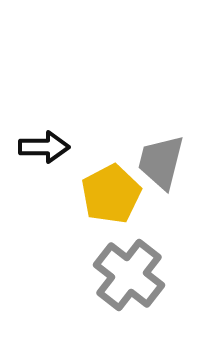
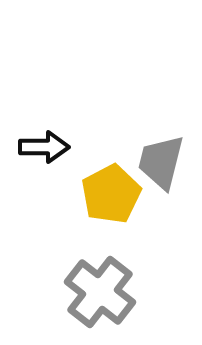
gray cross: moved 29 px left, 17 px down
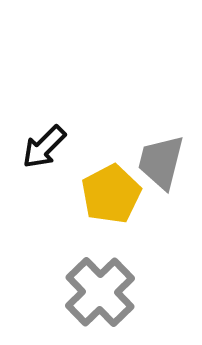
black arrow: rotated 135 degrees clockwise
gray cross: rotated 8 degrees clockwise
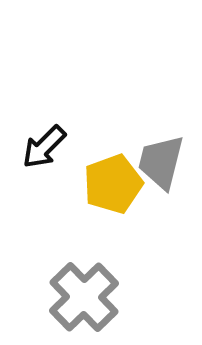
yellow pentagon: moved 2 px right, 10 px up; rotated 8 degrees clockwise
gray cross: moved 16 px left, 5 px down
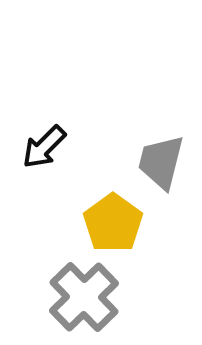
yellow pentagon: moved 39 px down; rotated 16 degrees counterclockwise
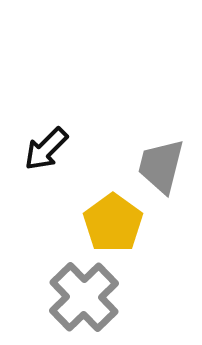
black arrow: moved 2 px right, 2 px down
gray trapezoid: moved 4 px down
